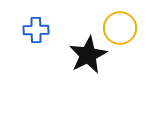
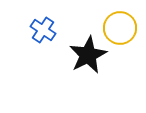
blue cross: moved 7 px right; rotated 35 degrees clockwise
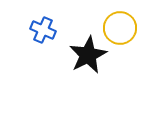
blue cross: rotated 10 degrees counterclockwise
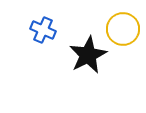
yellow circle: moved 3 px right, 1 px down
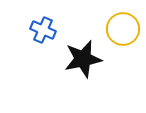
black star: moved 5 px left, 4 px down; rotated 15 degrees clockwise
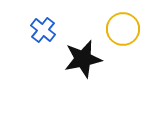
blue cross: rotated 15 degrees clockwise
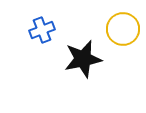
blue cross: moved 1 px left; rotated 30 degrees clockwise
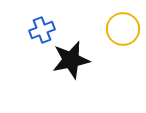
black star: moved 12 px left, 1 px down
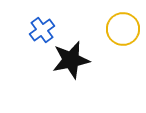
blue cross: rotated 15 degrees counterclockwise
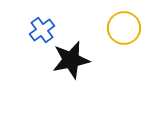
yellow circle: moved 1 px right, 1 px up
